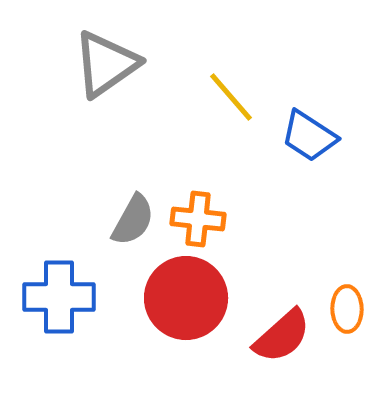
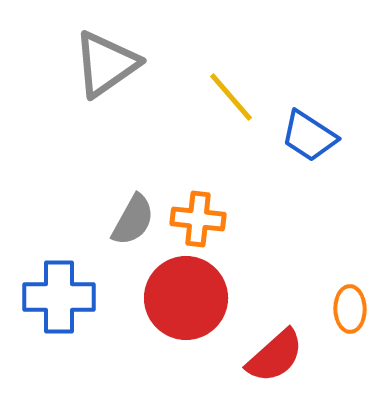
orange ellipse: moved 3 px right
red semicircle: moved 7 px left, 20 px down
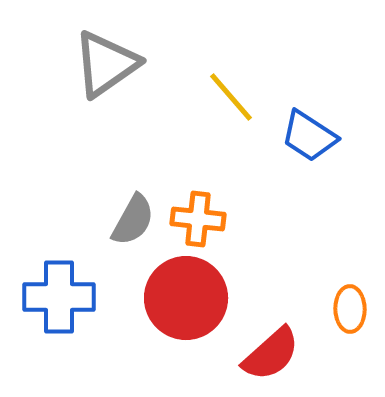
red semicircle: moved 4 px left, 2 px up
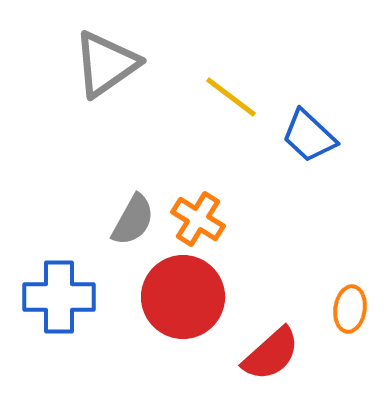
yellow line: rotated 12 degrees counterclockwise
blue trapezoid: rotated 10 degrees clockwise
orange cross: rotated 26 degrees clockwise
red circle: moved 3 px left, 1 px up
orange ellipse: rotated 9 degrees clockwise
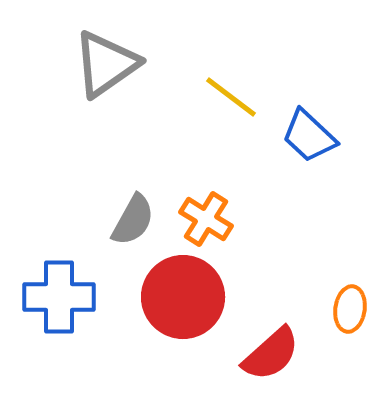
orange cross: moved 8 px right
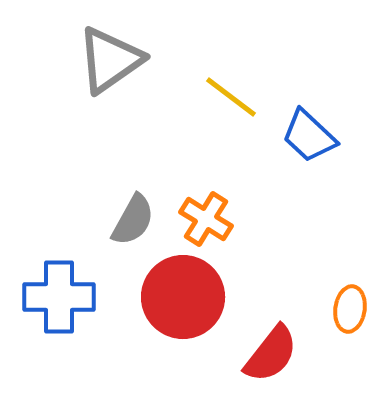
gray triangle: moved 4 px right, 4 px up
red semicircle: rotated 10 degrees counterclockwise
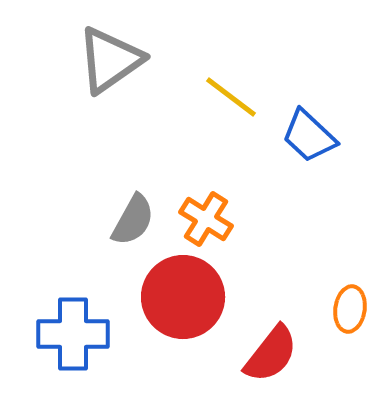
blue cross: moved 14 px right, 37 px down
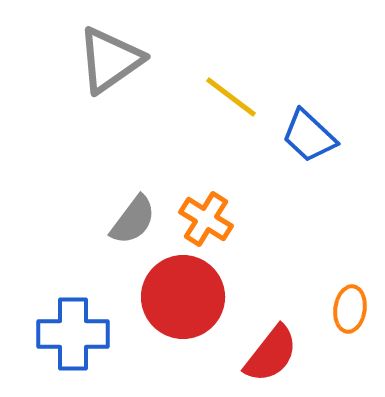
gray semicircle: rotated 8 degrees clockwise
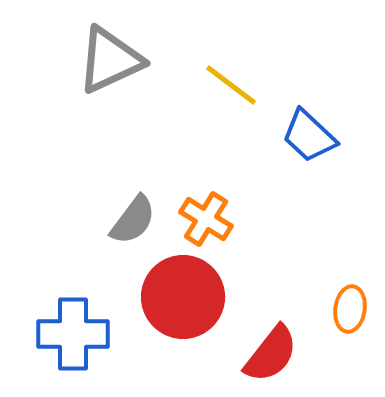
gray triangle: rotated 10 degrees clockwise
yellow line: moved 12 px up
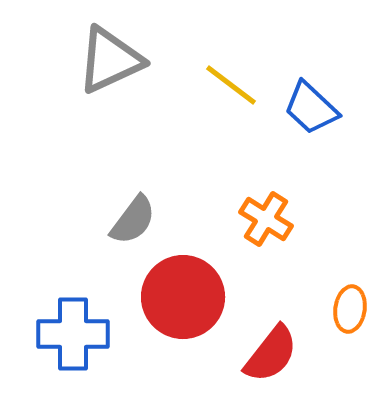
blue trapezoid: moved 2 px right, 28 px up
orange cross: moved 60 px right
